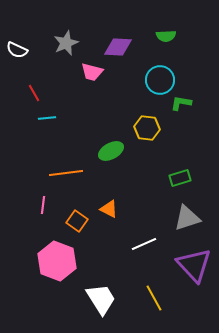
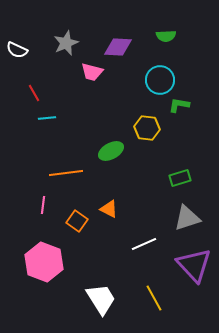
green L-shape: moved 2 px left, 2 px down
pink hexagon: moved 13 px left, 1 px down
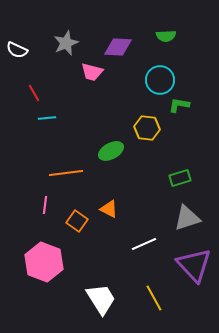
pink line: moved 2 px right
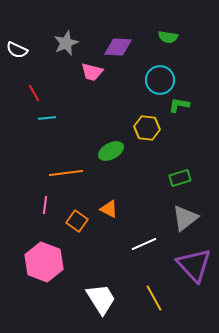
green semicircle: moved 2 px right, 1 px down; rotated 12 degrees clockwise
gray triangle: moved 2 px left; rotated 20 degrees counterclockwise
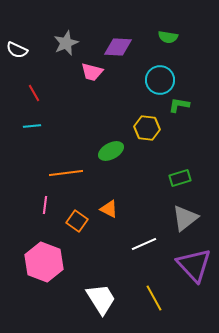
cyan line: moved 15 px left, 8 px down
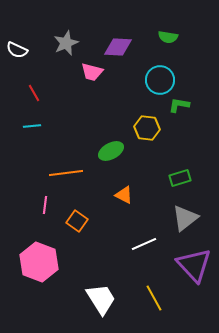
orange triangle: moved 15 px right, 14 px up
pink hexagon: moved 5 px left
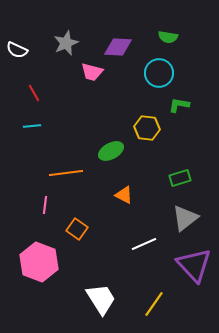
cyan circle: moved 1 px left, 7 px up
orange square: moved 8 px down
yellow line: moved 6 px down; rotated 64 degrees clockwise
